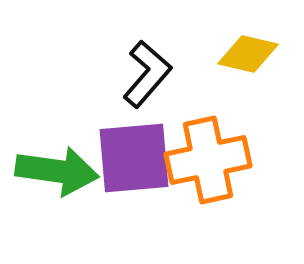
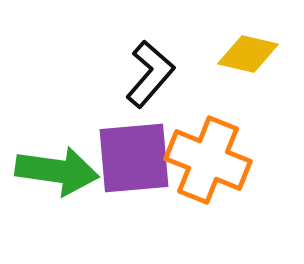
black L-shape: moved 3 px right
orange cross: rotated 34 degrees clockwise
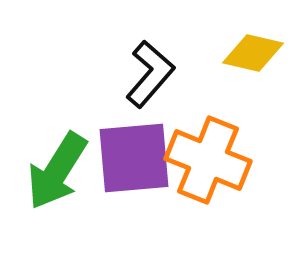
yellow diamond: moved 5 px right, 1 px up
green arrow: rotated 114 degrees clockwise
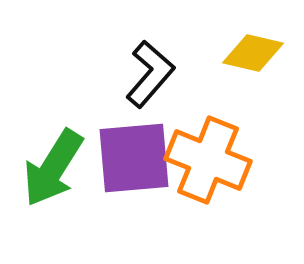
green arrow: moved 4 px left, 3 px up
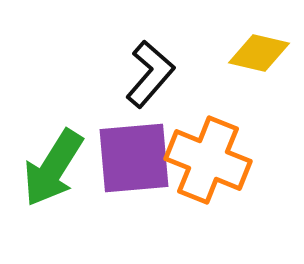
yellow diamond: moved 6 px right
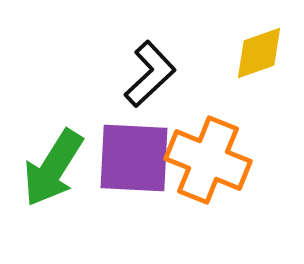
yellow diamond: rotated 32 degrees counterclockwise
black L-shape: rotated 6 degrees clockwise
purple square: rotated 8 degrees clockwise
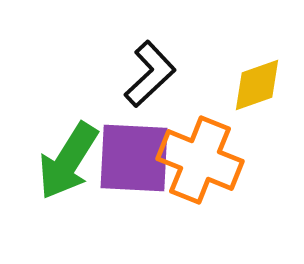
yellow diamond: moved 2 px left, 32 px down
orange cross: moved 8 px left
green arrow: moved 15 px right, 7 px up
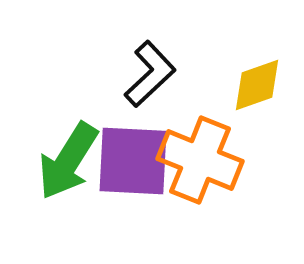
purple square: moved 1 px left, 3 px down
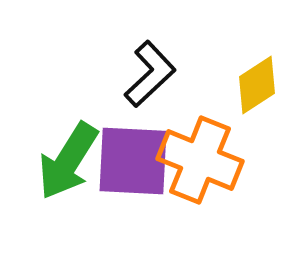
yellow diamond: rotated 14 degrees counterclockwise
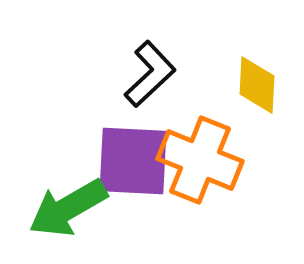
yellow diamond: rotated 54 degrees counterclockwise
green arrow: moved 47 px down; rotated 28 degrees clockwise
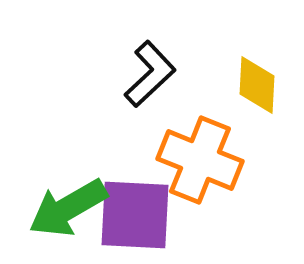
purple square: moved 2 px right, 54 px down
